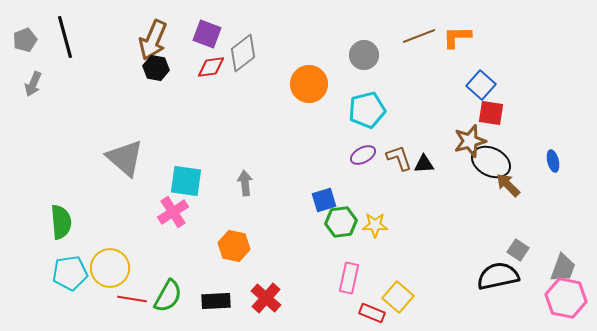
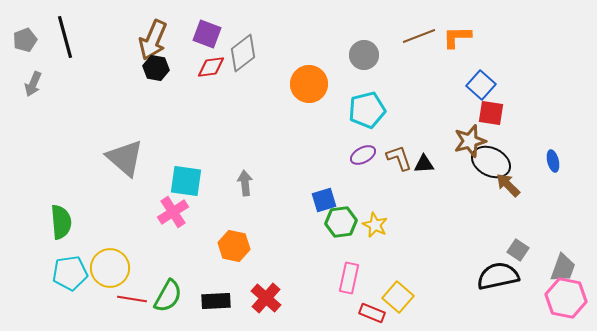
yellow star at (375, 225): rotated 25 degrees clockwise
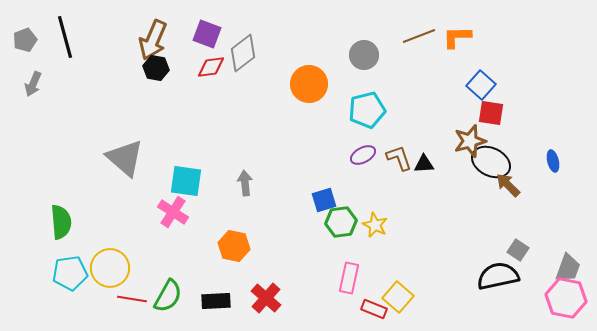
pink cross at (173, 212): rotated 24 degrees counterclockwise
gray trapezoid at (563, 268): moved 5 px right
red rectangle at (372, 313): moved 2 px right, 4 px up
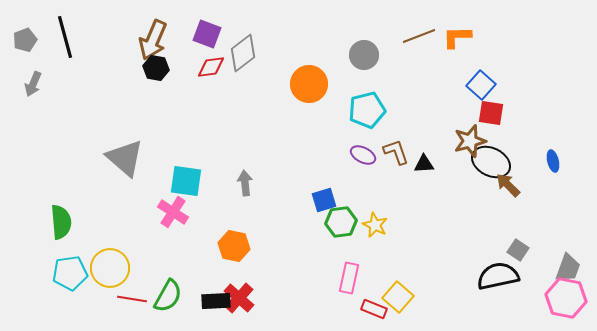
purple ellipse at (363, 155): rotated 55 degrees clockwise
brown L-shape at (399, 158): moved 3 px left, 6 px up
red cross at (266, 298): moved 27 px left
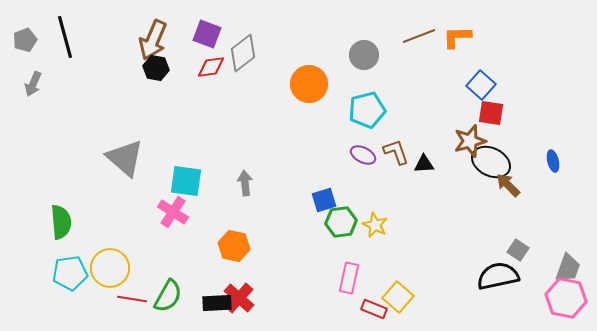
black rectangle at (216, 301): moved 1 px right, 2 px down
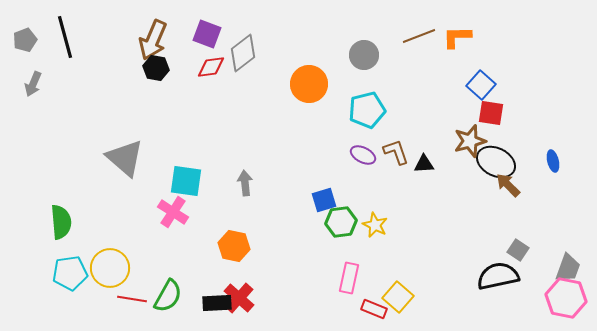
black ellipse at (491, 162): moved 5 px right
